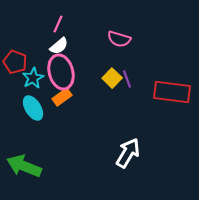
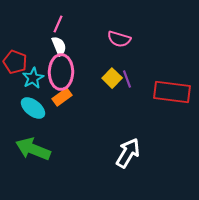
white semicircle: rotated 72 degrees counterclockwise
pink ellipse: rotated 16 degrees clockwise
cyan ellipse: rotated 20 degrees counterclockwise
green arrow: moved 9 px right, 17 px up
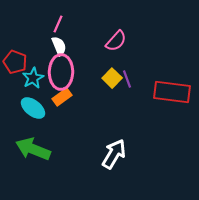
pink semicircle: moved 3 px left, 2 px down; rotated 65 degrees counterclockwise
white arrow: moved 14 px left, 1 px down
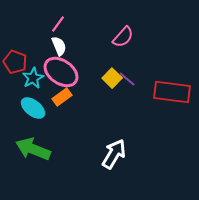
pink line: rotated 12 degrees clockwise
pink semicircle: moved 7 px right, 4 px up
pink ellipse: rotated 56 degrees counterclockwise
purple line: rotated 30 degrees counterclockwise
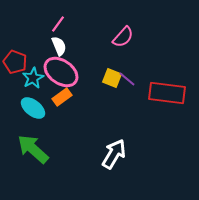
yellow square: rotated 24 degrees counterclockwise
red rectangle: moved 5 px left, 1 px down
green arrow: rotated 20 degrees clockwise
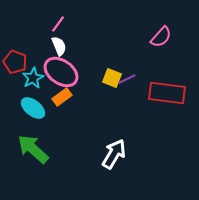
pink semicircle: moved 38 px right
purple line: rotated 66 degrees counterclockwise
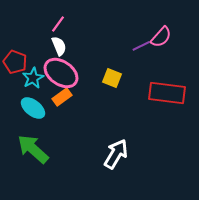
pink ellipse: moved 1 px down
purple line: moved 14 px right, 33 px up
white arrow: moved 2 px right
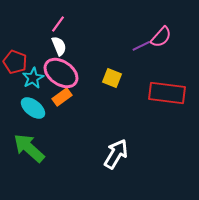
green arrow: moved 4 px left, 1 px up
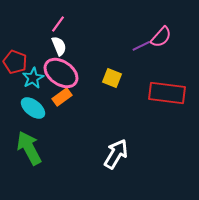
green arrow: rotated 20 degrees clockwise
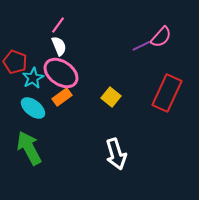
pink line: moved 1 px down
yellow square: moved 1 px left, 19 px down; rotated 18 degrees clockwise
red rectangle: rotated 72 degrees counterclockwise
white arrow: rotated 132 degrees clockwise
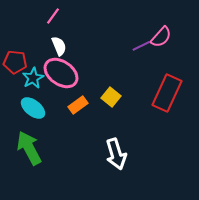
pink line: moved 5 px left, 9 px up
red pentagon: rotated 15 degrees counterclockwise
orange rectangle: moved 16 px right, 8 px down
